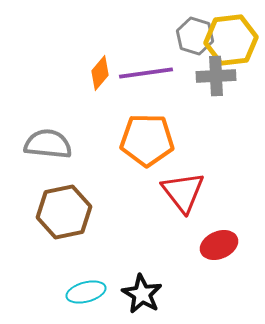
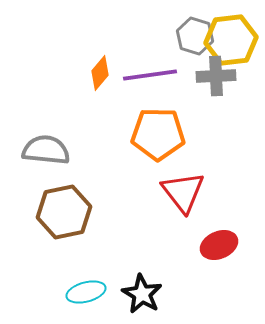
purple line: moved 4 px right, 2 px down
orange pentagon: moved 11 px right, 6 px up
gray semicircle: moved 2 px left, 6 px down
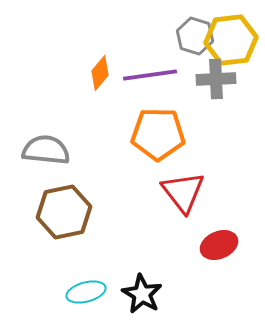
gray cross: moved 3 px down
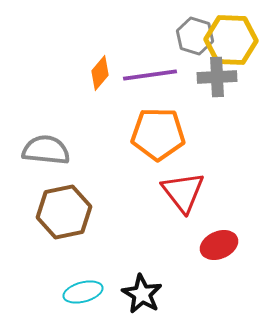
yellow hexagon: rotated 9 degrees clockwise
gray cross: moved 1 px right, 2 px up
cyan ellipse: moved 3 px left
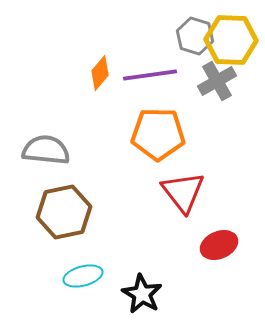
gray cross: moved 4 px down; rotated 27 degrees counterclockwise
cyan ellipse: moved 16 px up
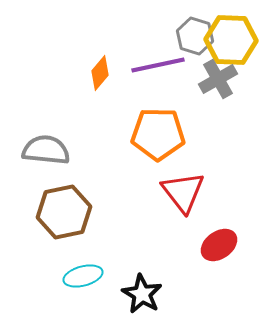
purple line: moved 8 px right, 10 px up; rotated 4 degrees counterclockwise
gray cross: moved 1 px right, 2 px up
red ellipse: rotated 12 degrees counterclockwise
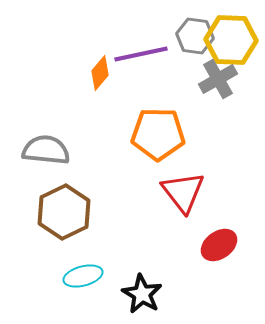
gray hexagon: rotated 9 degrees counterclockwise
purple line: moved 17 px left, 11 px up
brown hexagon: rotated 14 degrees counterclockwise
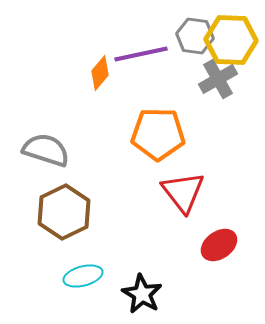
gray semicircle: rotated 12 degrees clockwise
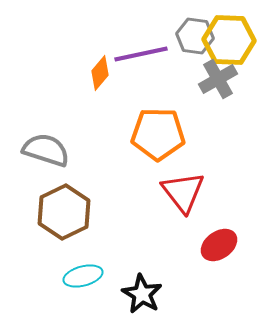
yellow hexagon: moved 2 px left
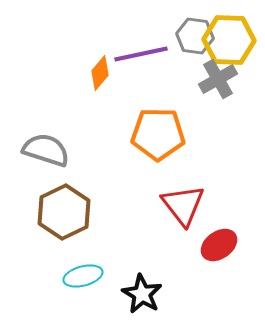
red triangle: moved 13 px down
